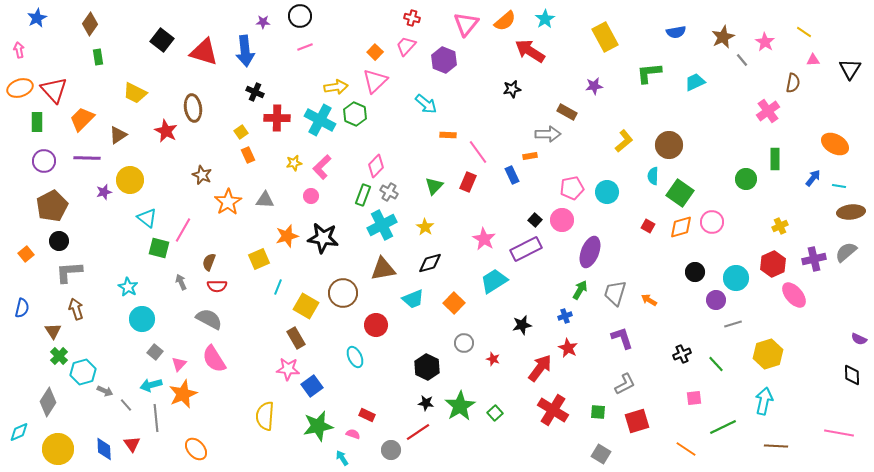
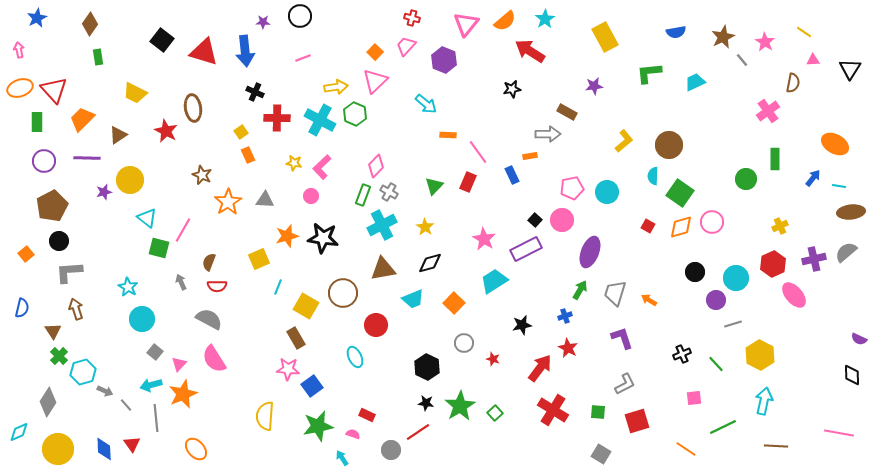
pink line at (305, 47): moved 2 px left, 11 px down
yellow star at (294, 163): rotated 21 degrees clockwise
yellow hexagon at (768, 354): moved 8 px left, 1 px down; rotated 16 degrees counterclockwise
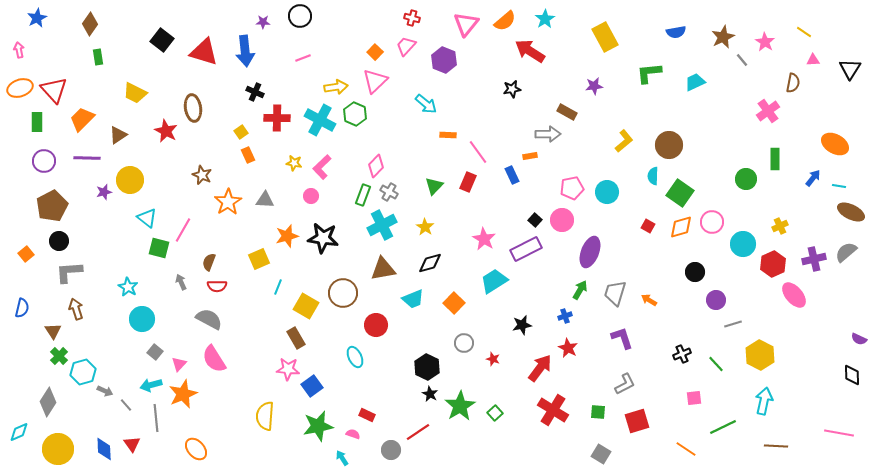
brown ellipse at (851, 212): rotated 32 degrees clockwise
cyan circle at (736, 278): moved 7 px right, 34 px up
black star at (426, 403): moved 4 px right, 9 px up; rotated 21 degrees clockwise
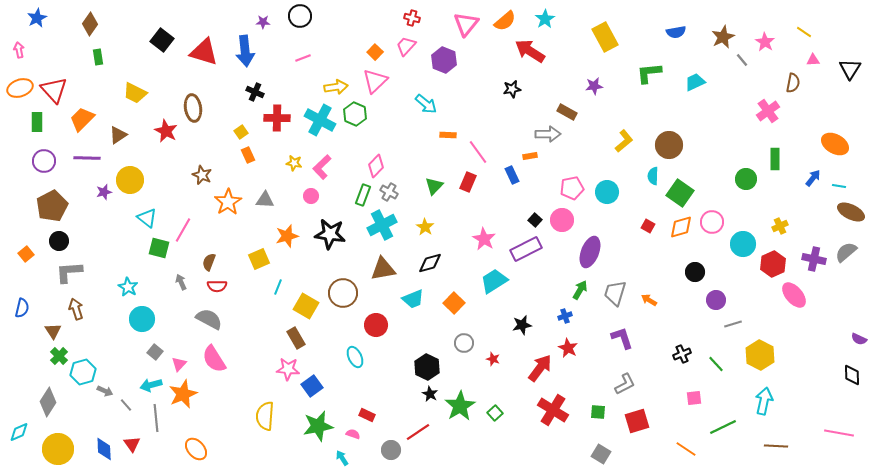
black star at (323, 238): moved 7 px right, 4 px up
purple cross at (814, 259): rotated 25 degrees clockwise
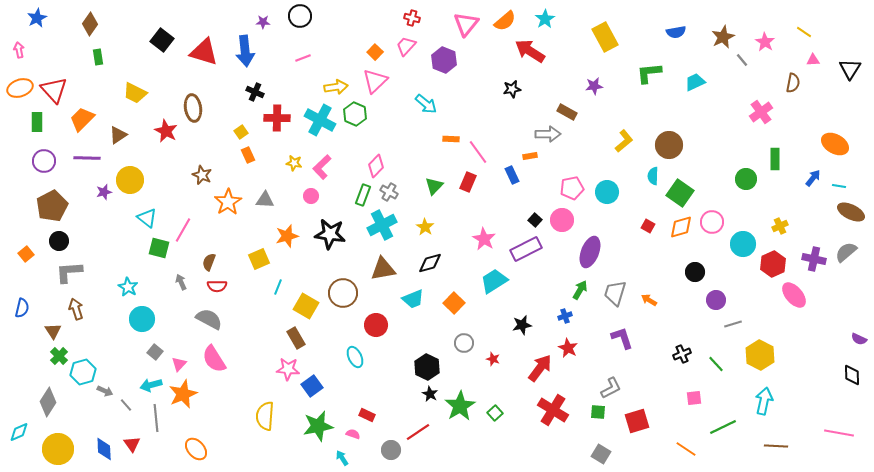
pink cross at (768, 111): moved 7 px left, 1 px down
orange rectangle at (448, 135): moved 3 px right, 4 px down
gray L-shape at (625, 384): moved 14 px left, 4 px down
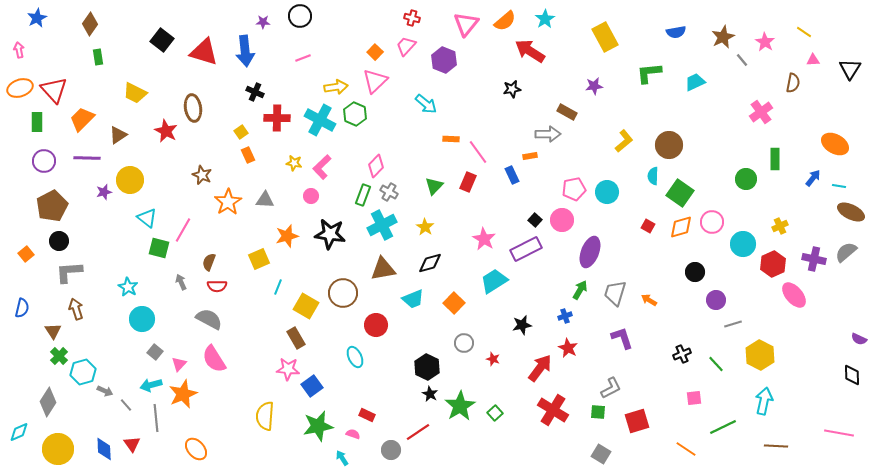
pink pentagon at (572, 188): moved 2 px right, 1 px down
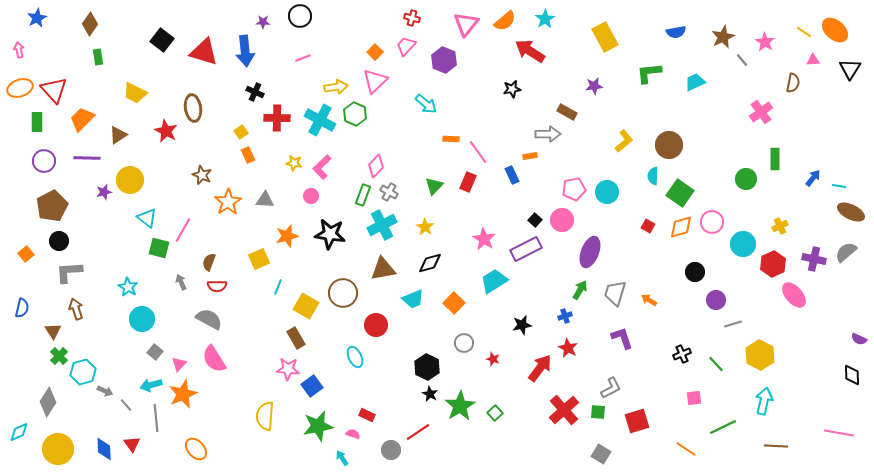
orange ellipse at (835, 144): moved 114 px up; rotated 12 degrees clockwise
red cross at (553, 410): moved 11 px right; rotated 16 degrees clockwise
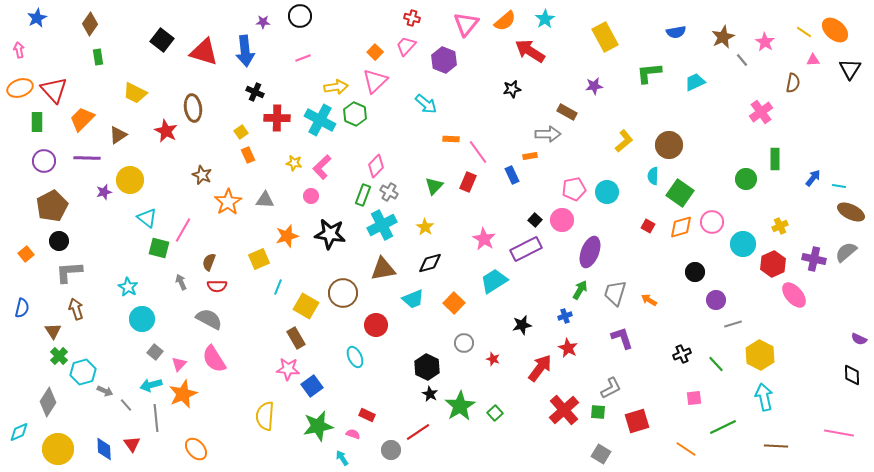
cyan arrow at (764, 401): moved 4 px up; rotated 24 degrees counterclockwise
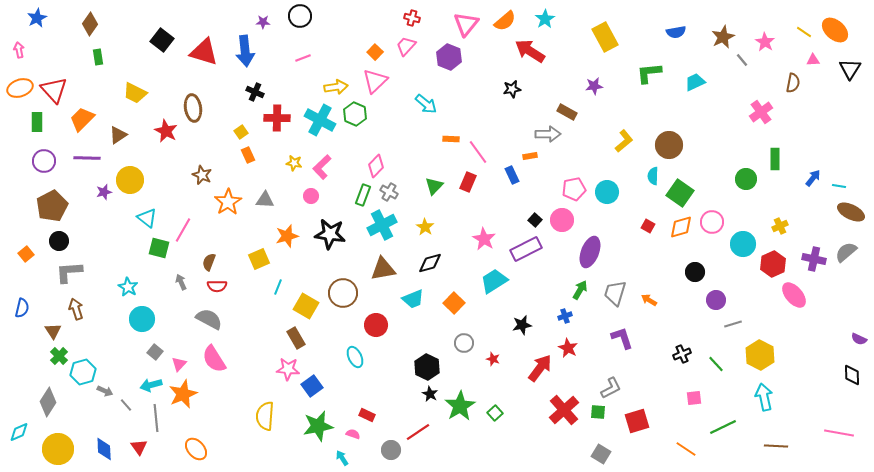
purple hexagon at (444, 60): moved 5 px right, 3 px up
red triangle at (132, 444): moved 7 px right, 3 px down
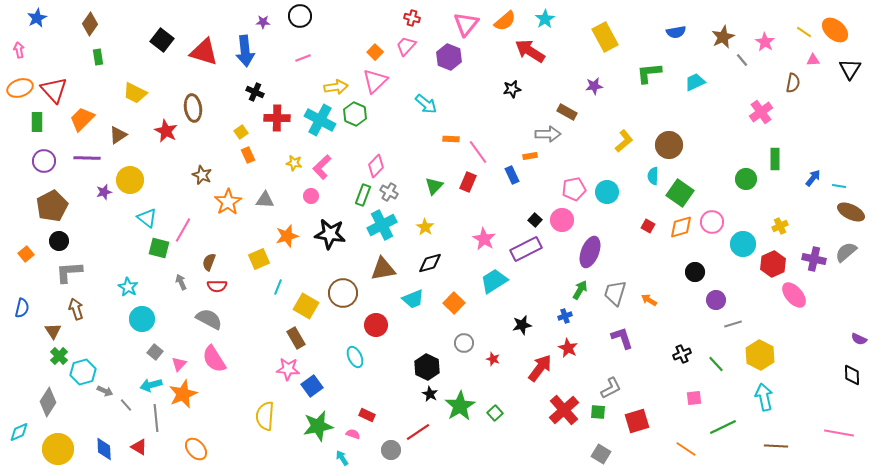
red triangle at (139, 447): rotated 24 degrees counterclockwise
